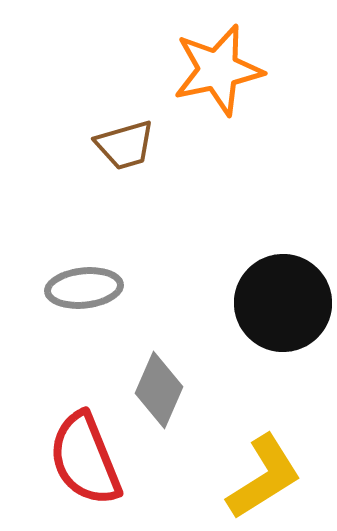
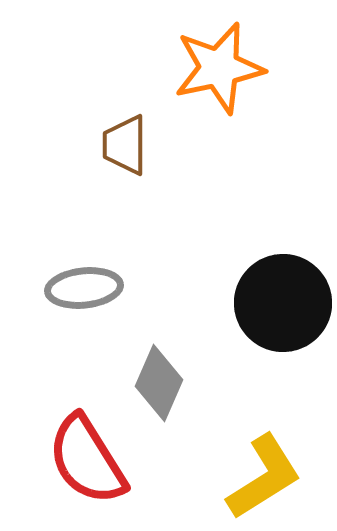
orange star: moved 1 px right, 2 px up
brown trapezoid: rotated 106 degrees clockwise
gray diamond: moved 7 px up
red semicircle: moved 2 px right, 1 px down; rotated 10 degrees counterclockwise
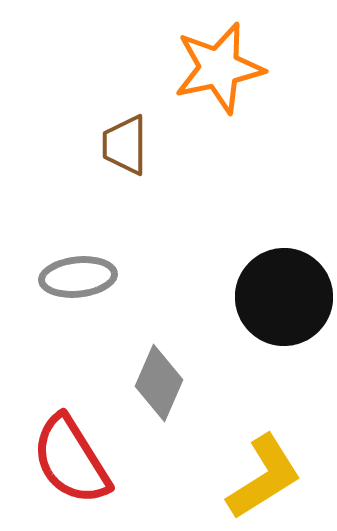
gray ellipse: moved 6 px left, 11 px up
black circle: moved 1 px right, 6 px up
red semicircle: moved 16 px left
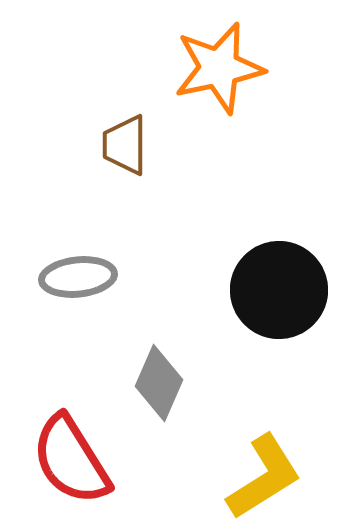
black circle: moved 5 px left, 7 px up
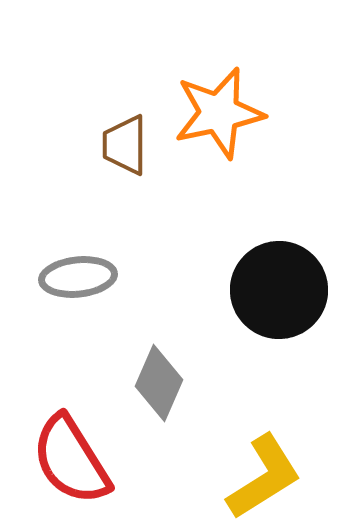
orange star: moved 45 px down
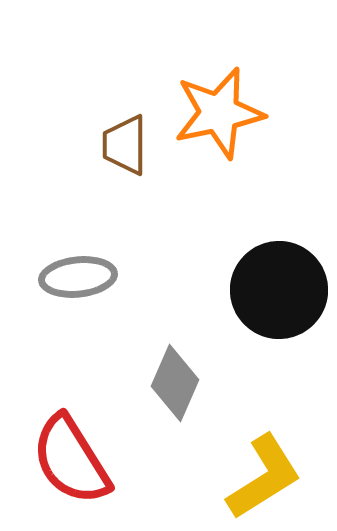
gray diamond: moved 16 px right
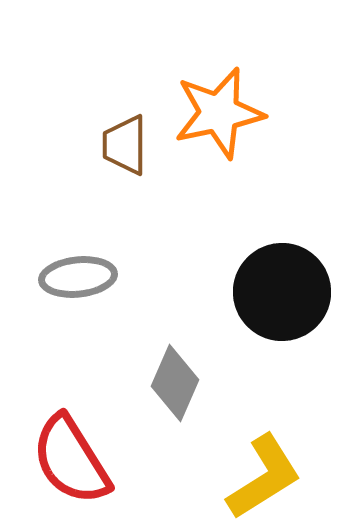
black circle: moved 3 px right, 2 px down
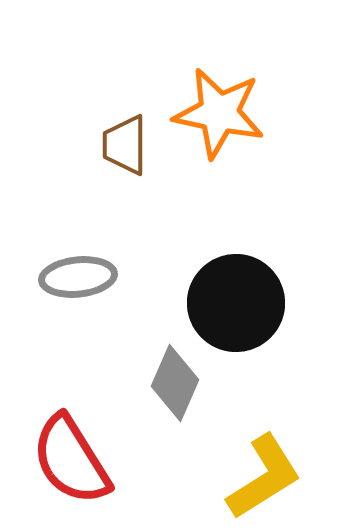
orange star: rotated 24 degrees clockwise
black circle: moved 46 px left, 11 px down
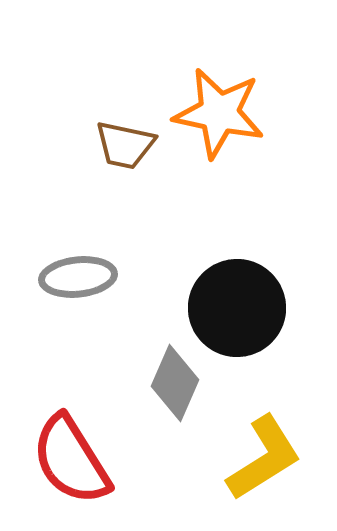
brown trapezoid: rotated 78 degrees counterclockwise
black circle: moved 1 px right, 5 px down
yellow L-shape: moved 19 px up
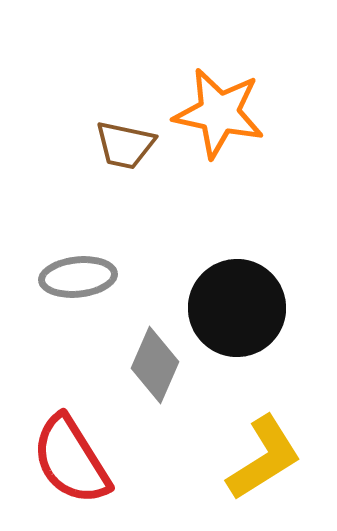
gray diamond: moved 20 px left, 18 px up
